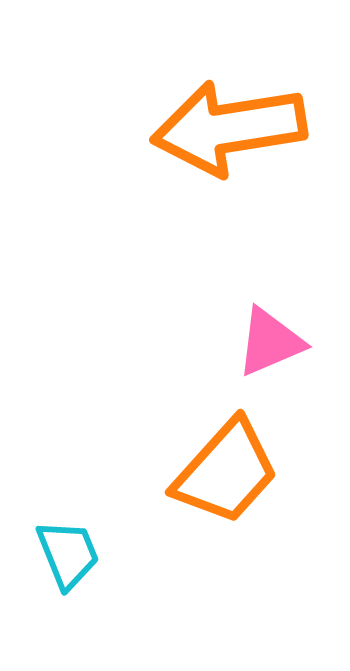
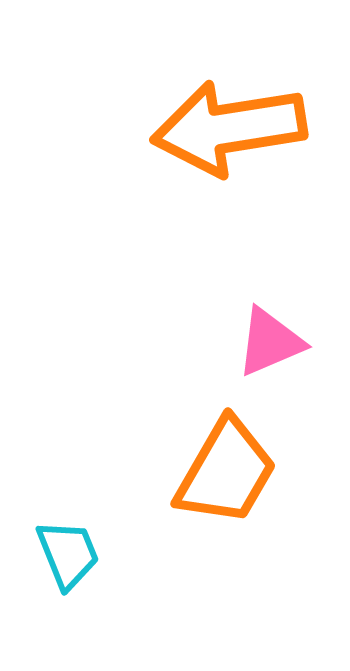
orange trapezoid: rotated 12 degrees counterclockwise
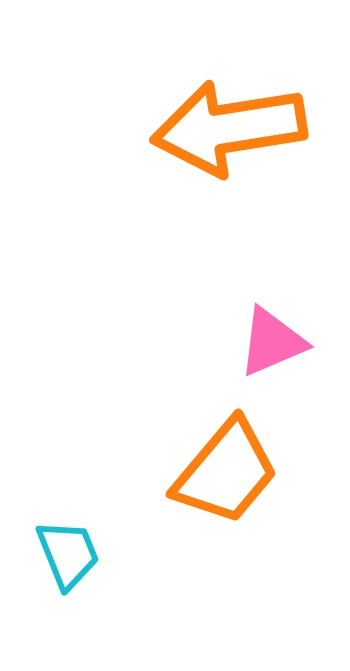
pink triangle: moved 2 px right
orange trapezoid: rotated 10 degrees clockwise
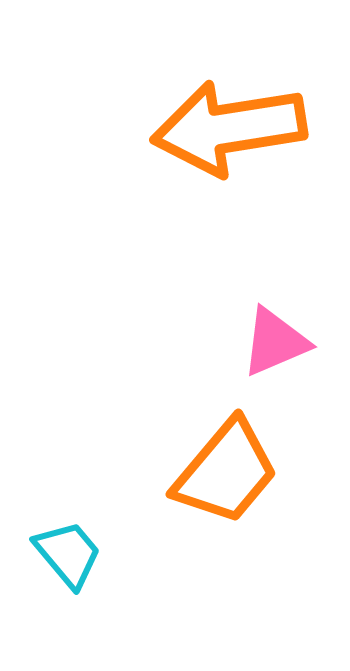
pink triangle: moved 3 px right
cyan trapezoid: rotated 18 degrees counterclockwise
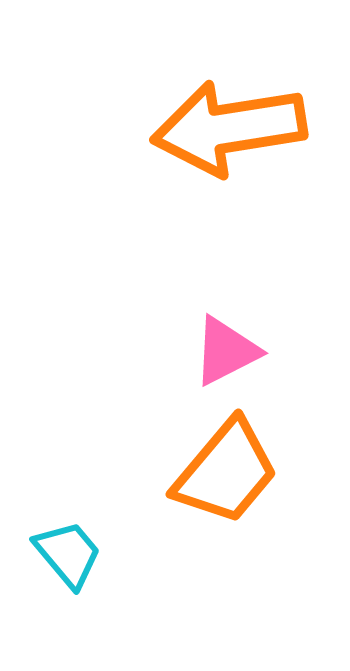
pink triangle: moved 49 px left, 9 px down; rotated 4 degrees counterclockwise
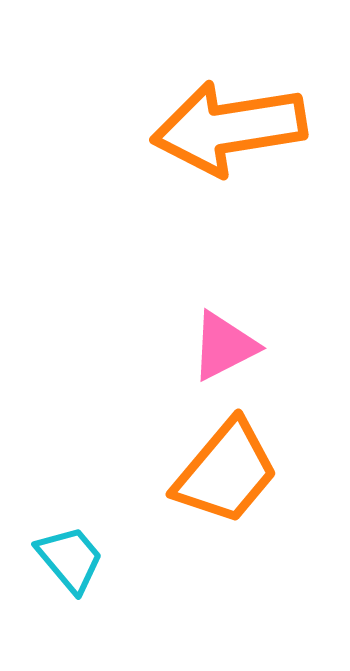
pink triangle: moved 2 px left, 5 px up
cyan trapezoid: moved 2 px right, 5 px down
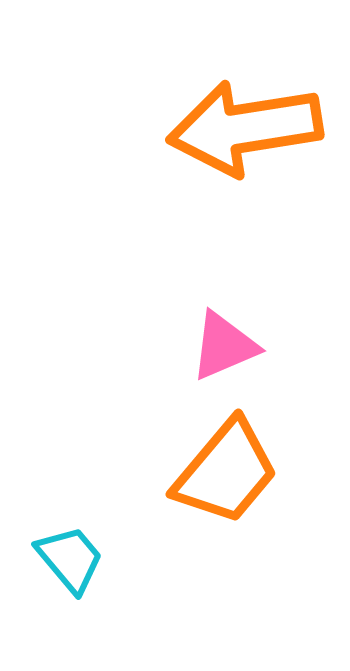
orange arrow: moved 16 px right
pink triangle: rotated 4 degrees clockwise
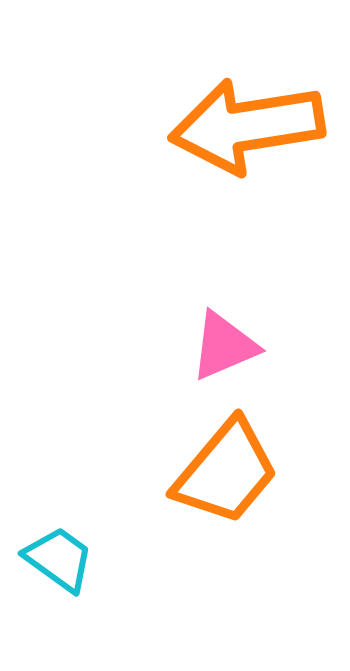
orange arrow: moved 2 px right, 2 px up
cyan trapezoid: moved 11 px left; rotated 14 degrees counterclockwise
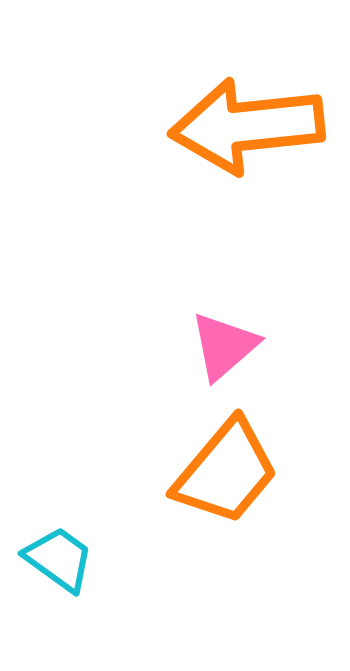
orange arrow: rotated 3 degrees clockwise
pink triangle: rotated 18 degrees counterclockwise
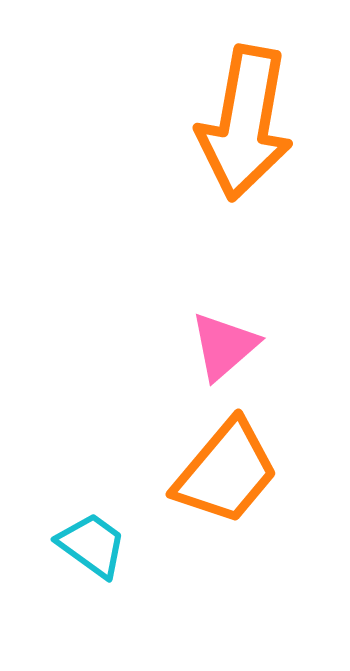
orange arrow: moved 2 px left, 3 px up; rotated 74 degrees counterclockwise
cyan trapezoid: moved 33 px right, 14 px up
